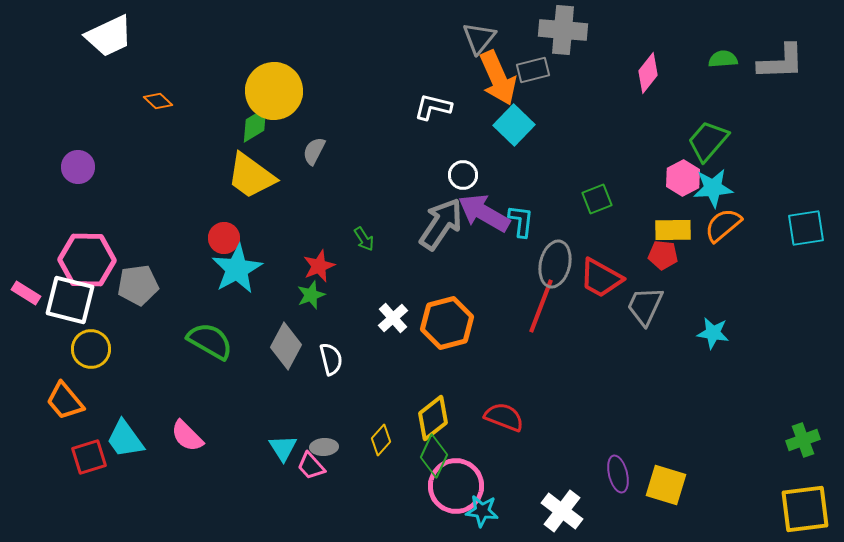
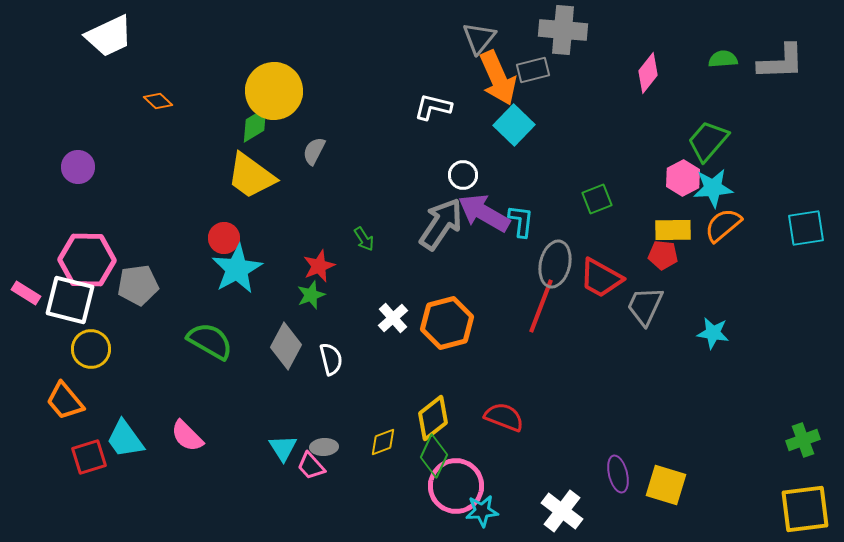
yellow diamond at (381, 440): moved 2 px right, 2 px down; rotated 28 degrees clockwise
cyan star at (482, 511): rotated 12 degrees counterclockwise
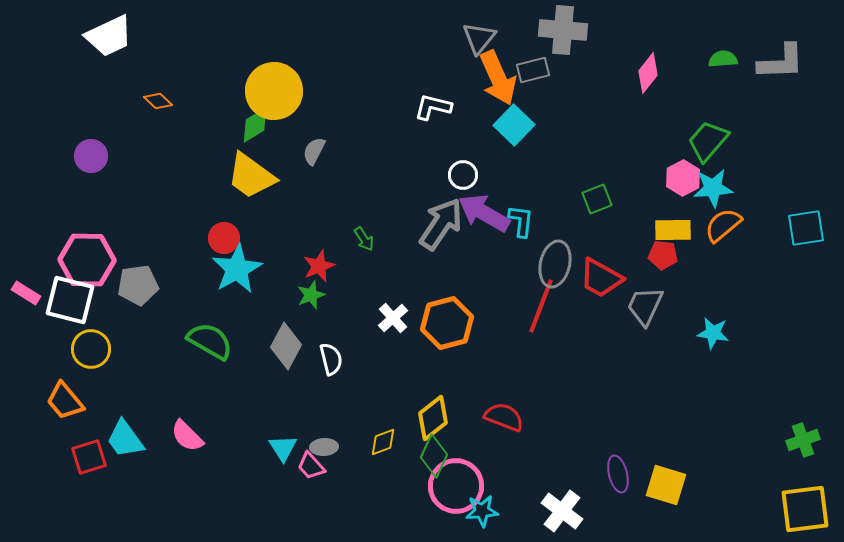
purple circle at (78, 167): moved 13 px right, 11 px up
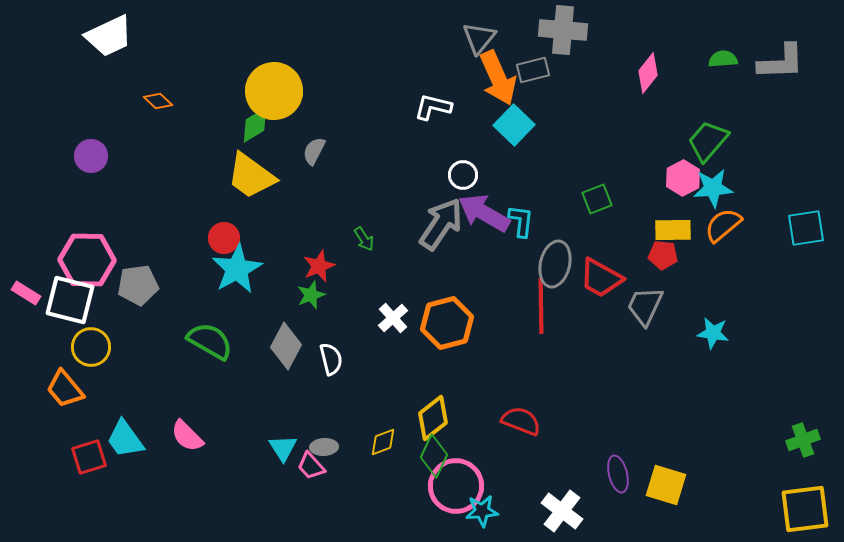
red line at (541, 306): rotated 22 degrees counterclockwise
yellow circle at (91, 349): moved 2 px up
orange trapezoid at (65, 401): moved 12 px up
red semicircle at (504, 417): moved 17 px right, 4 px down
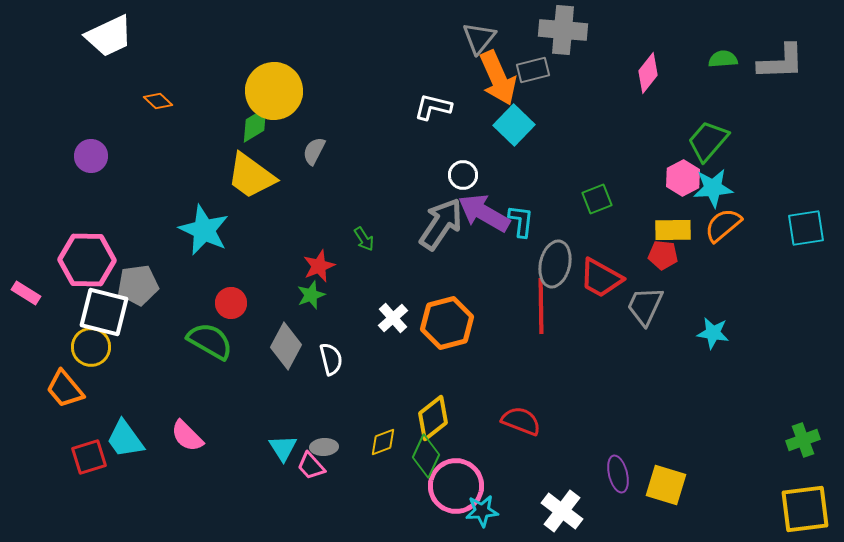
red circle at (224, 238): moved 7 px right, 65 px down
cyan star at (237, 269): moved 33 px left, 39 px up; rotated 18 degrees counterclockwise
white square at (70, 300): moved 34 px right, 12 px down
green diamond at (434, 456): moved 8 px left
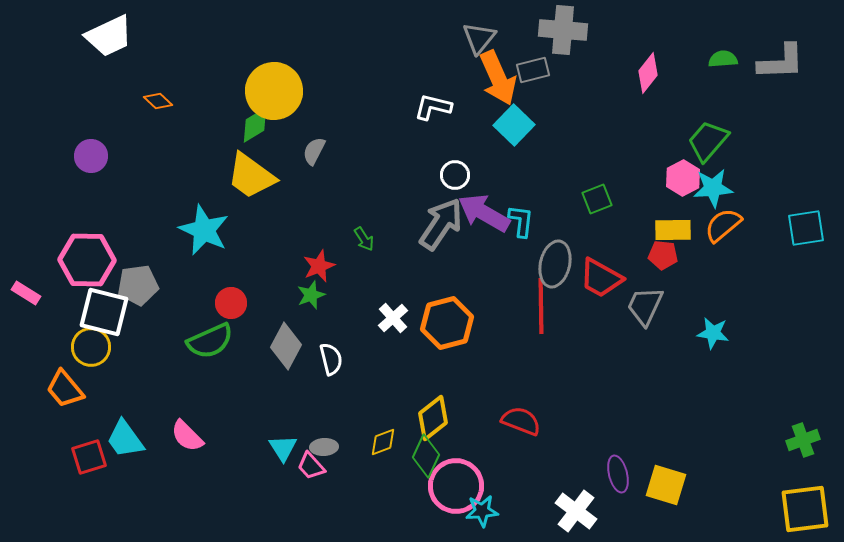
white circle at (463, 175): moved 8 px left
green semicircle at (210, 341): rotated 126 degrees clockwise
white cross at (562, 511): moved 14 px right
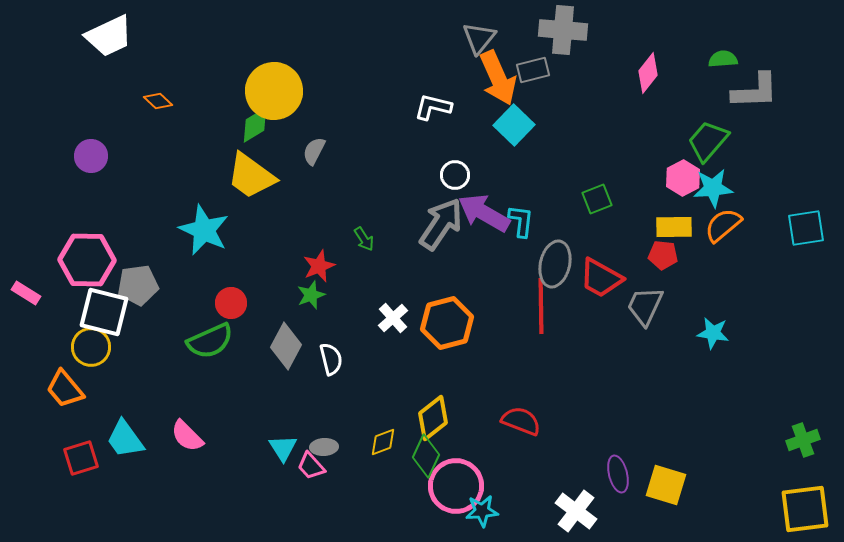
gray L-shape at (781, 62): moved 26 px left, 29 px down
yellow rectangle at (673, 230): moved 1 px right, 3 px up
red square at (89, 457): moved 8 px left, 1 px down
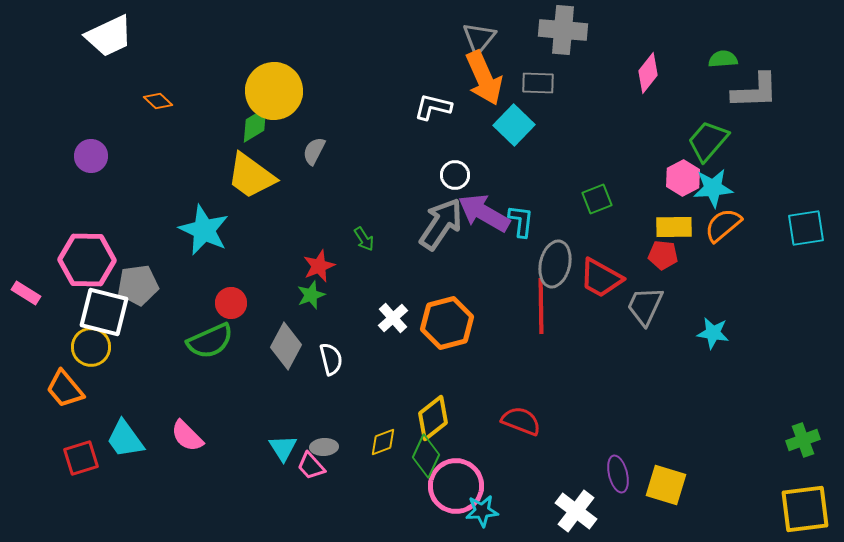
gray rectangle at (533, 70): moved 5 px right, 13 px down; rotated 16 degrees clockwise
orange arrow at (498, 78): moved 14 px left
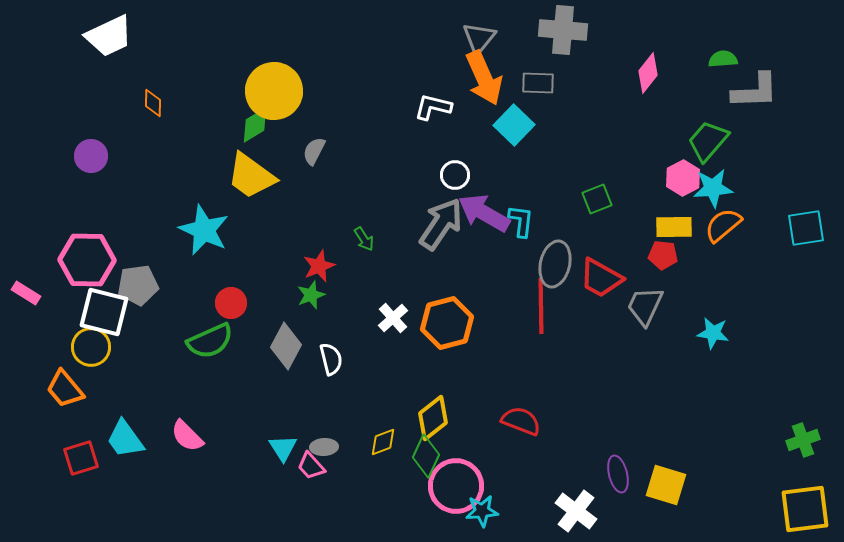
orange diamond at (158, 101): moved 5 px left, 2 px down; rotated 48 degrees clockwise
